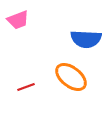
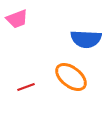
pink trapezoid: moved 1 px left, 1 px up
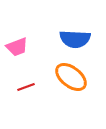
pink trapezoid: moved 28 px down
blue semicircle: moved 11 px left
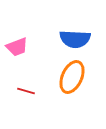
orange ellipse: moved 1 px right; rotated 76 degrees clockwise
red line: moved 4 px down; rotated 36 degrees clockwise
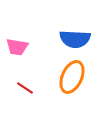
pink trapezoid: rotated 30 degrees clockwise
red line: moved 1 px left, 3 px up; rotated 18 degrees clockwise
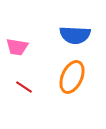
blue semicircle: moved 4 px up
red line: moved 1 px left, 1 px up
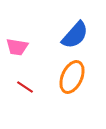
blue semicircle: rotated 52 degrees counterclockwise
red line: moved 1 px right
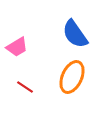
blue semicircle: moved 1 px up; rotated 104 degrees clockwise
pink trapezoid: rotated 40 degrees counterclockwise
